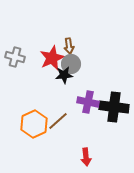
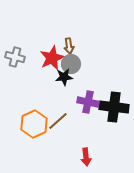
black star: moved 2 px down
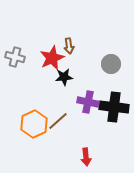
gray circle: moved 40 px right
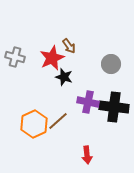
brown arrow: rotated 28 degrees counterclockwise
black star: rotated 24 degrees clockwise
red arrow: moved 1 px right, 2 px up
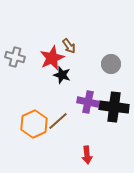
black star: moved 2 px left, 2 px up
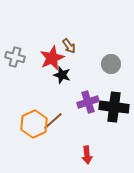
purple cross: rotated 30 degrees counterclockwise
brown line: moved 5 px left
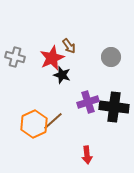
gray circle: moved 7 px up
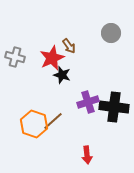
gray circle: moved 24 px up
orange hexagon: rotated 16 degrees counterclockwise
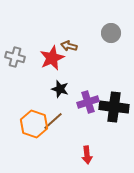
brown arrow: rotated 140 degrees clockwise
black star: moved 2 px left, 14 px down
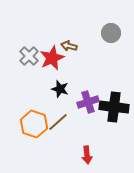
gray cross: moved 14 px right, 1 px up; rotated 30 degrees clockwise
brown line: moved 5 px right, 1 px down
